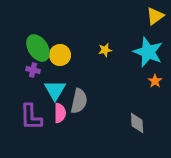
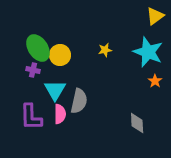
pink semicircle: moved 1 px down
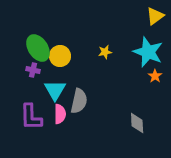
yellow star: moved 2 px down
yellow circle: moved 1 px down
orange star: moved 5 px up
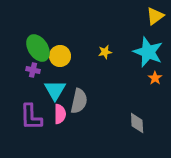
orange star: moved 2 px down
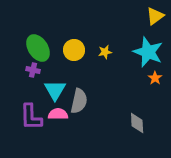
yellow circle: moved 14 px right, 6 px up
pink semicircle: moved 2 px left; rotated 90 degrees counterclockwise
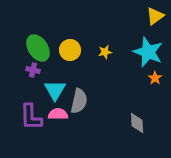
yellow circle: moved 4 px left
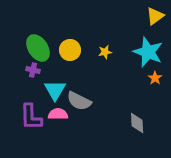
gray semicircle: rotated 105 degrees clockwise
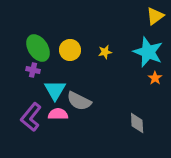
purple L-shape: rotated 40 degrees clockwise
